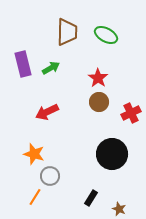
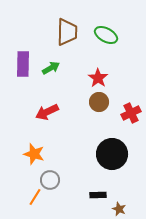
purple rectangle: rotated 15 degrees clockwise
gray circle: moved 4 px down
black rectangle: moved 7 px right, 3 px up; rotated 56 degrees clockwise
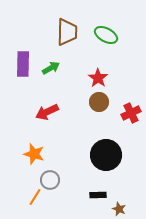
black circle: moved 6 px left, 1 px down
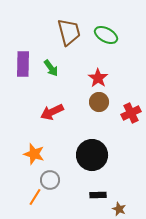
brown trapezoid: moved 2 px right; rotated 16 degrees counterclockwise
green arrow: rotated 84 degrees clockwise
red arrow: moved 5 px right
black circle: moved 14 px left
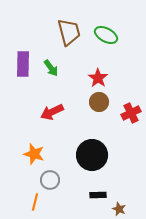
orange line: moved 5 px down; rotated 18 degrees counterclockwise
